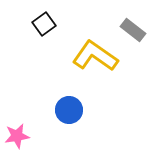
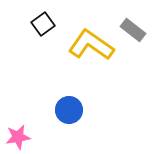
black square: moved 1 px left
yellow L-shape: moved 4 px left, 11 px up
pink star: moved 1 px right, 1 px down
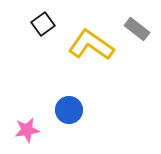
gray rectangle: moved 4 px right, 1 px up
pink star: moved 9 px right, 7 px up
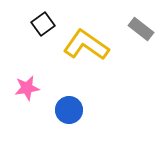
gray rectangle: moved 4 px right
yellow L-shape: moved 5 px left
pink star: moved 42 px up
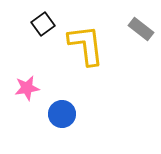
yellow L-shape: rotated 48 degrees clockwise
blue circle: moved 7 px left, 4 px down
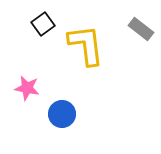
pink star: rotated 20 degrees clockwise
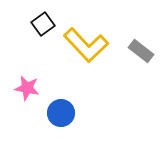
gray rectangle: moved 22 px down
yellow L-shape: rotated 144 degrees clockwise
blue circle: moved 1 px left, 1 px up
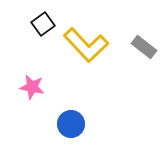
gray rectangle: moved 3 px right, 4 px up
pink star: moved 5 px right, 1 px up
blue circle: moved 10 px right, 11 px down
